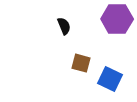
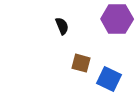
black semicircle: moved 2 px left
blue square: moved 1 px left
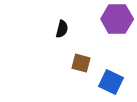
black semicircle: moved 3 px down; rotated 36 degrees clockwise
blue square: moved 2 px right, 3 px down
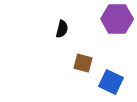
brown square: moved 2 px right
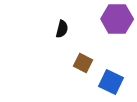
brown square: rotated 12 degrees clockwise
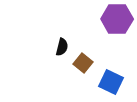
black semicircle: moved 18 px down
brown square: rotated 12 degrees clockwise
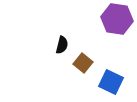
purple hexagon: rotated 8 degrees clockwise
black semicircle: moved 2 px up
